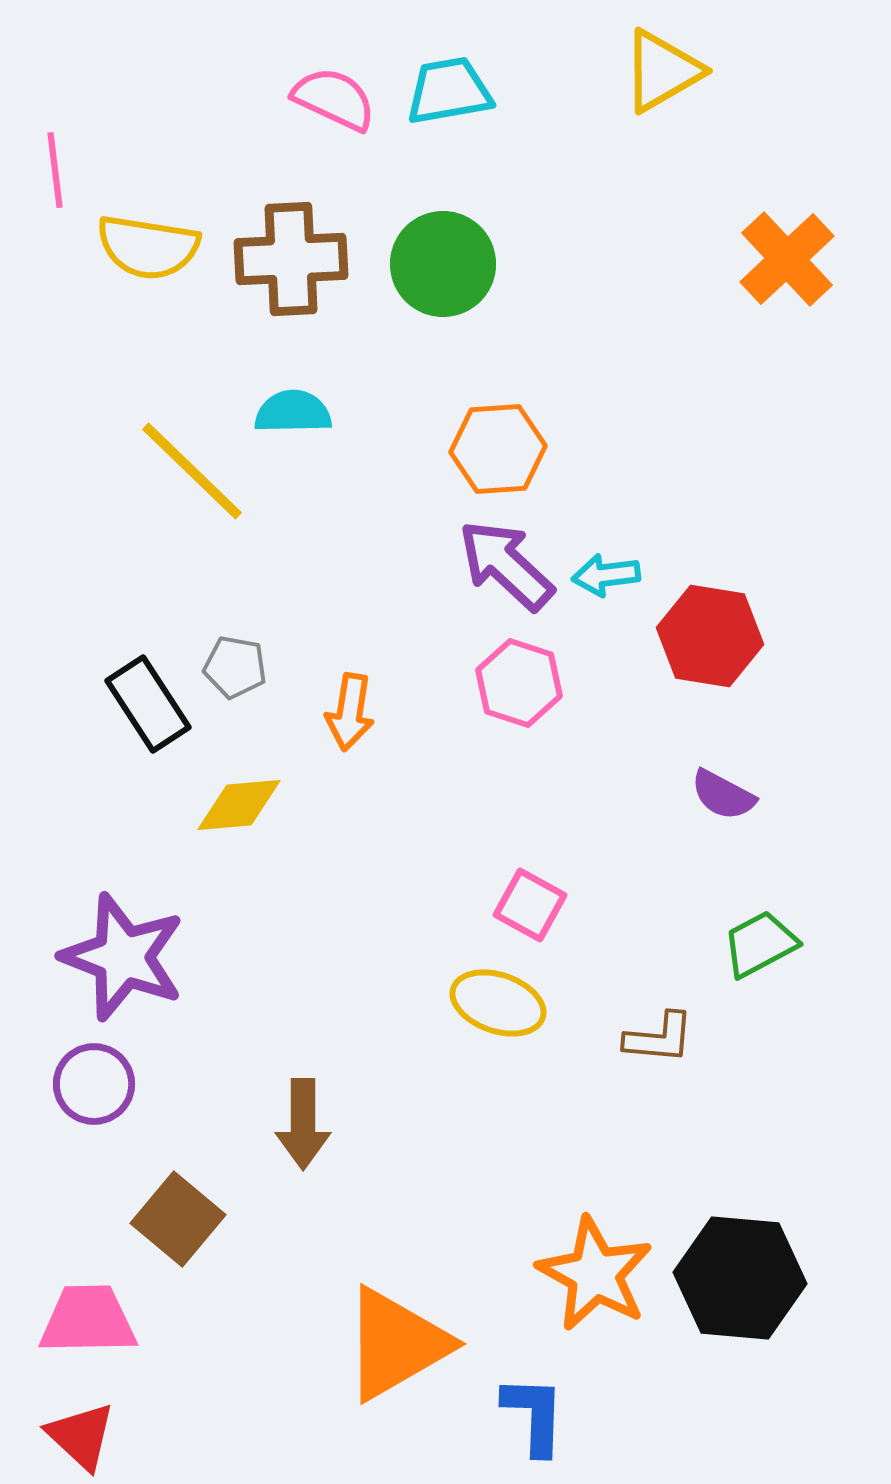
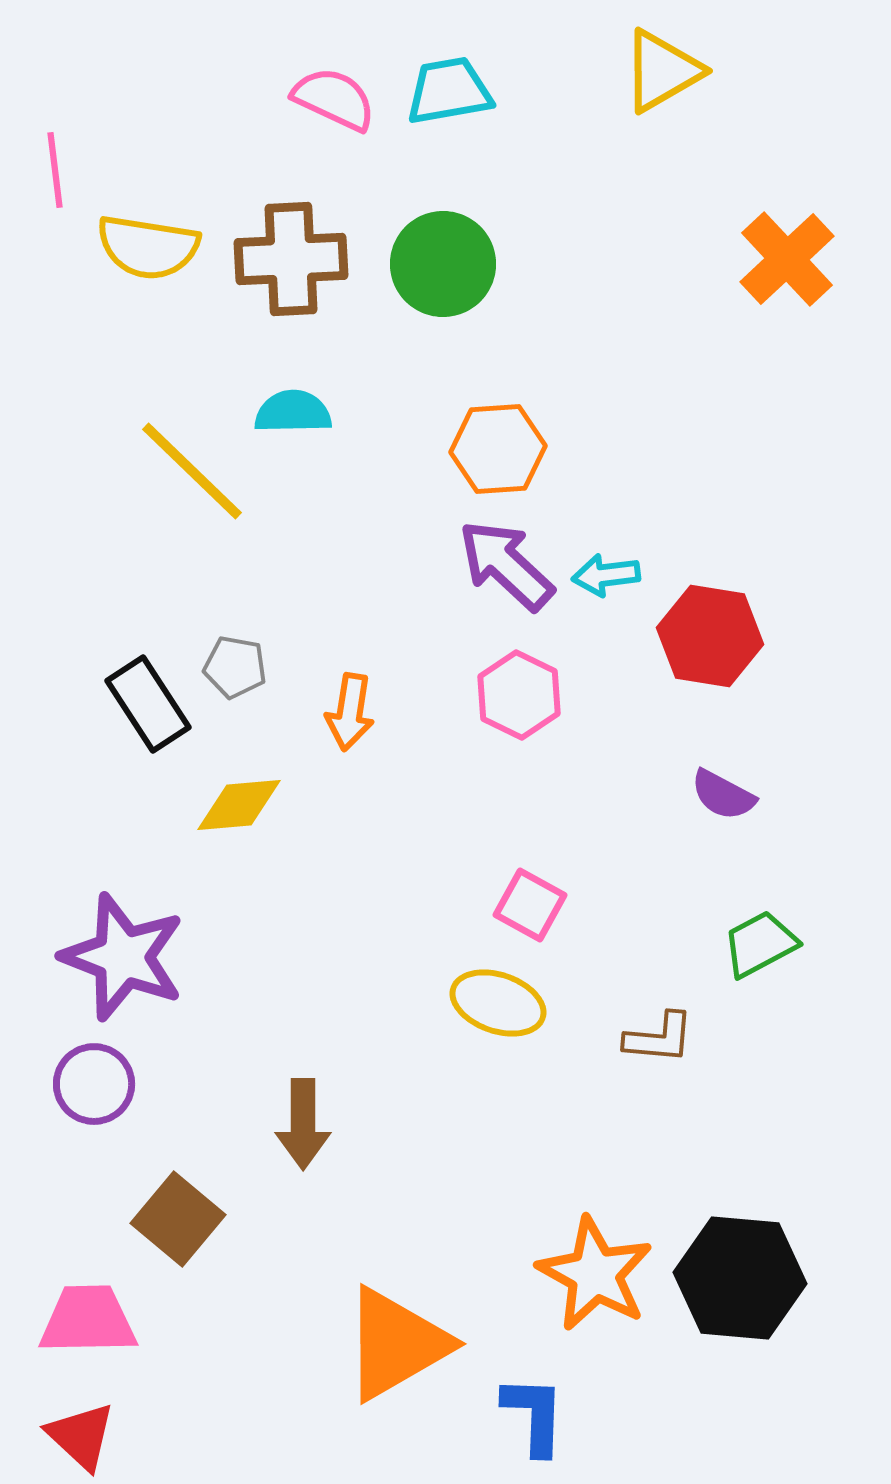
pink hexagon: moved 12 px down; rotated 8 degrees clockwise
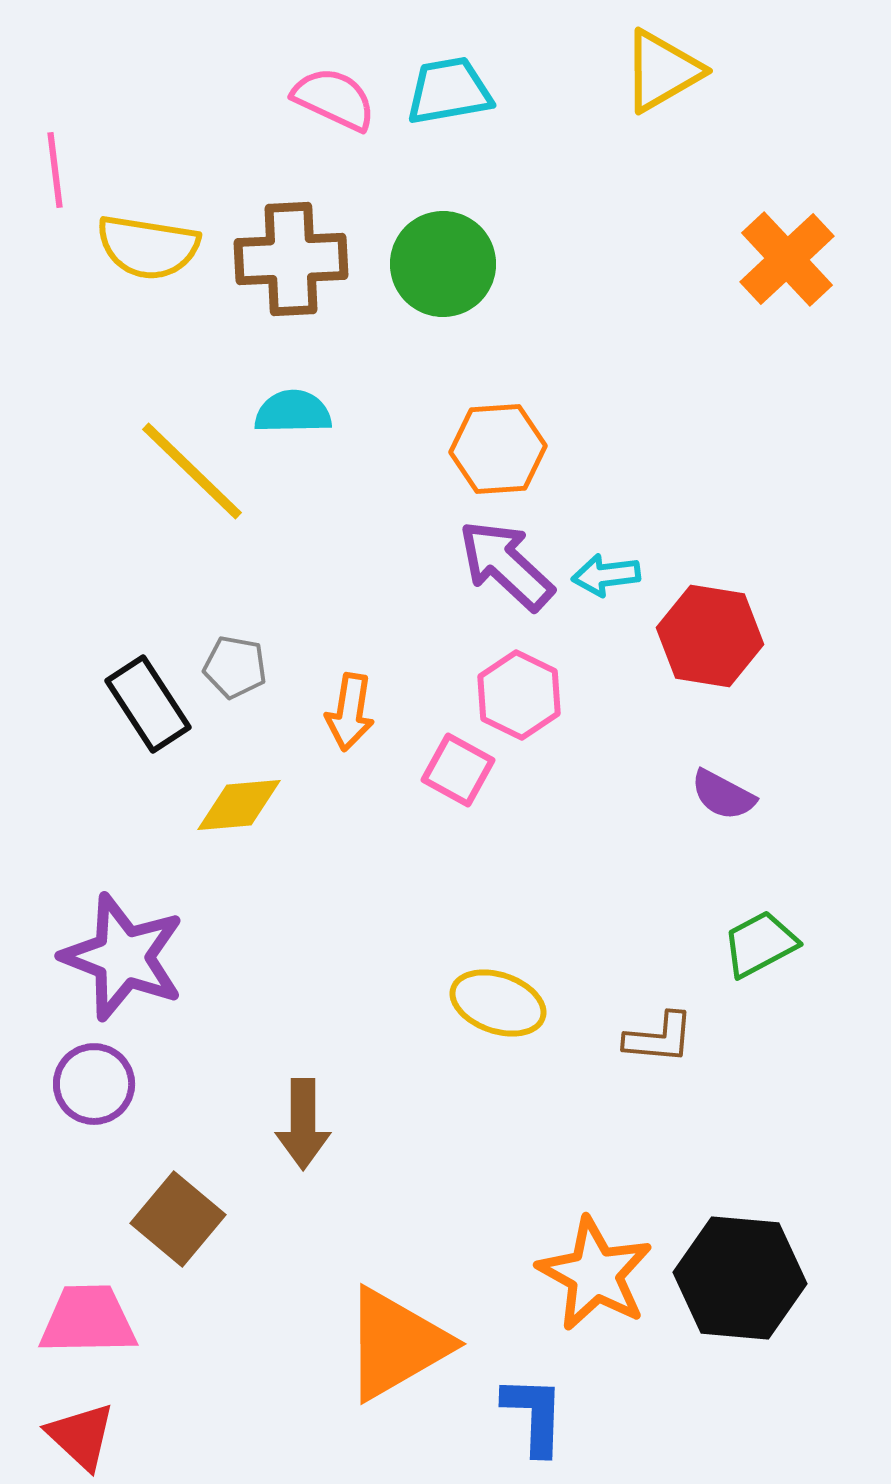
pink square: moved 72 px left, 135 px up
